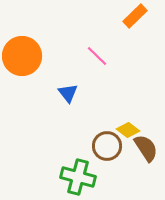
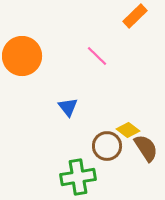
blue triangle: moved 14 px down
green cross: rotated 24 degrees counterclockwise
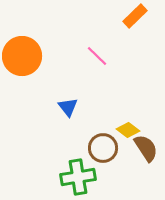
brown circle: moved 4 px left, 2 px down
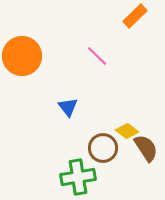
yellow diamond: moved 1 px left, 1 px down
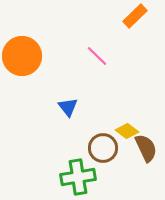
brown semicircle: rotated 8 degrees clockwise
